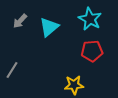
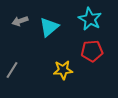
gray arrow: rotated 28 degrees clockwise
yellow star: moved 11 px left, 15 px up
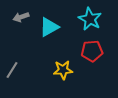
gray arrow: moved 1 px right, 4 px up
cyan triangle: rotated 10 degrees clockwise
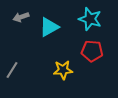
cyan star: rotated 10 degrees counterclockwise
red pentagon: rotated 10 degrees clockwise
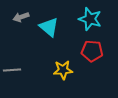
cyan triangle: rotated 50 degrees counterclockwise
gray line: rotated 54 degrees clockwise
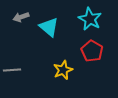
cyan star: rotated 10 degrees clockwise
red pentagon: rotated 25 degrees clockwise
yellow star: rotated 18 degrees counterclockwise
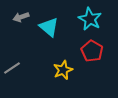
gray line: moved 2 px up; rotated 30 degrees counterclockwise
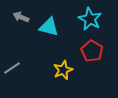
gray arrow: rotated 42 degrees clockwise
cyan triangle: rotated 25 degrees counterclockwise
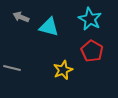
gray line: rotated 48 degrees clockwise
